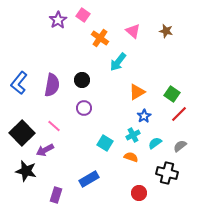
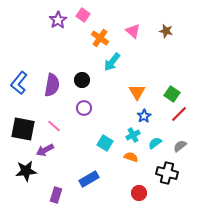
cyan arrow: moved 6 px left
orange triangle: rotated 30 degrees counterclockwise
black square: moved 1 px right, 4 px up; rotated 35 degrees counterclockwise
black star: rotated 20 degrees counterclockwise
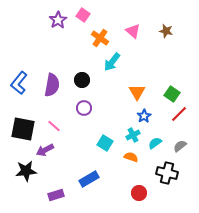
purple rectangle: rotated 56 degrees clockwise
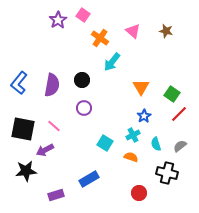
orange triangle: moved 4 px right, 5 px up
cyan semicircle: moved 1 px right, 1 px down; rotated 72 degrees counterclockwise
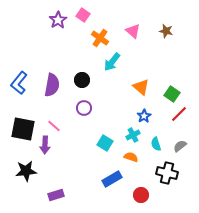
orange triangle: rotated 18 degrees counterclockwise
purple arrow: moved 5 px up; rotated 60 degrees counterclockwise
blue rectangle: moved 23 px right
red circle: moved 2 px right, 2 px down
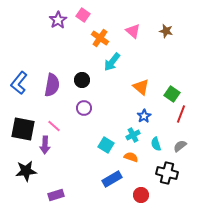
red line: moved 2 px right; rotated 24 degrees counterclockwise
cyan square: moved 1 px right, 2 px down
